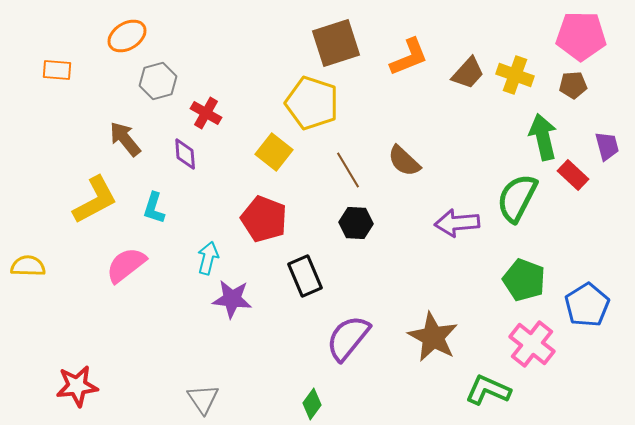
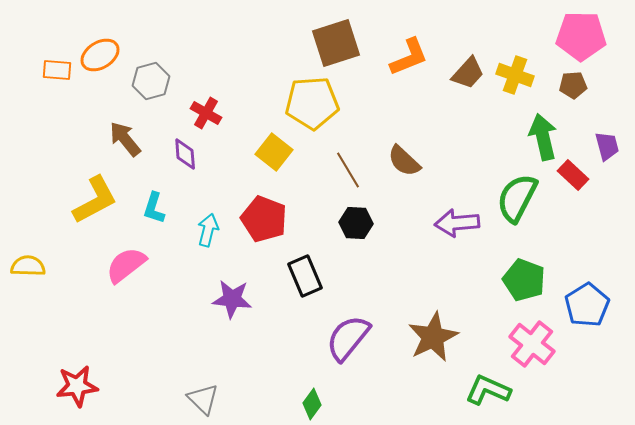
orange ellipse: moved 27 px left, 19 px down
gray hexagon: moved 7 px left
yellow pentagon: rotated 22 degrees counterclockwise
cyan arrow: moved 28 px up
brown star: rotated 18 degrees clockwise
gray triangle: rotated 12 degrees counterclockwise
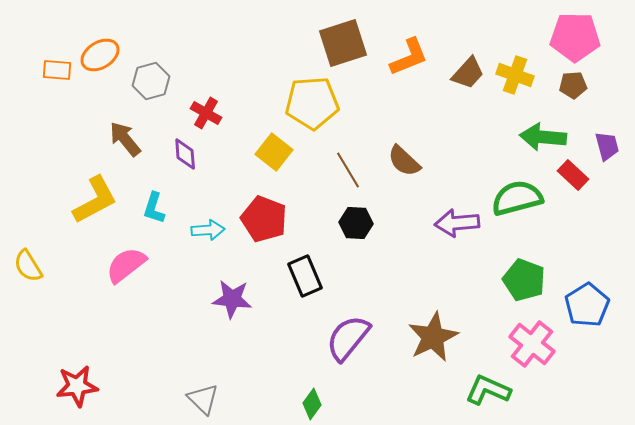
pink pentagon: moved 6 px left, 1 px down
brown square: moved 7 px right
green arrow: rotated 72 degrees counterclockwise
green semicircle: rotated 48 degrees clockwise
cyan arrow: rotated 72 degrees clockwise
yellow semicircle: rotated 124 degrees counterclockwise
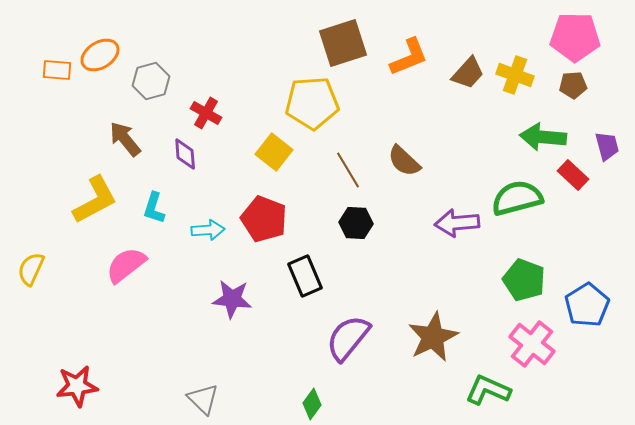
yellow semicircle: moved 3 px right, 3 px down; rotated 56 degrees clockwise
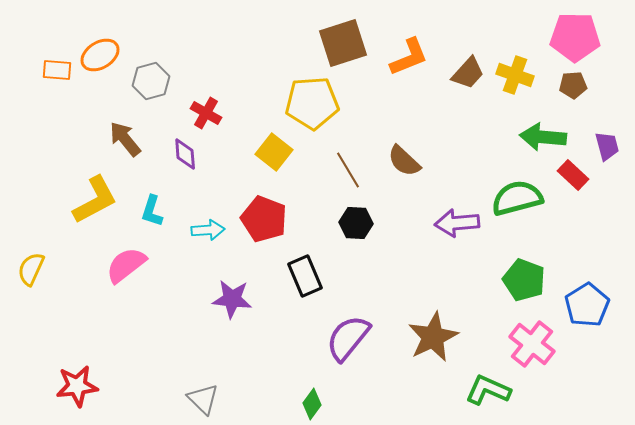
cyan L-shape: moved 2 px left, 3 px down
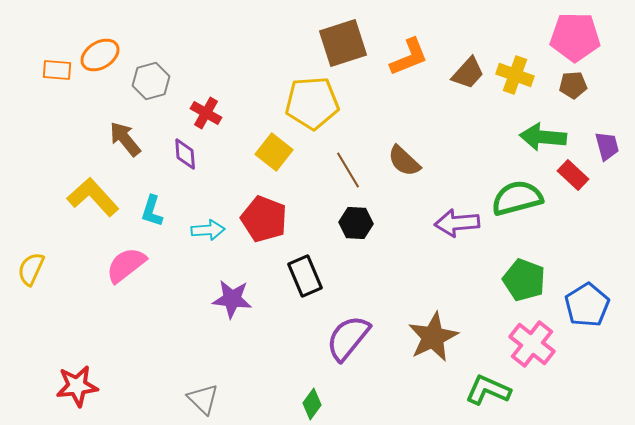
yellow L-shape: moved 2 px left, 3 px up; rotated 104 degrees counterclockwise
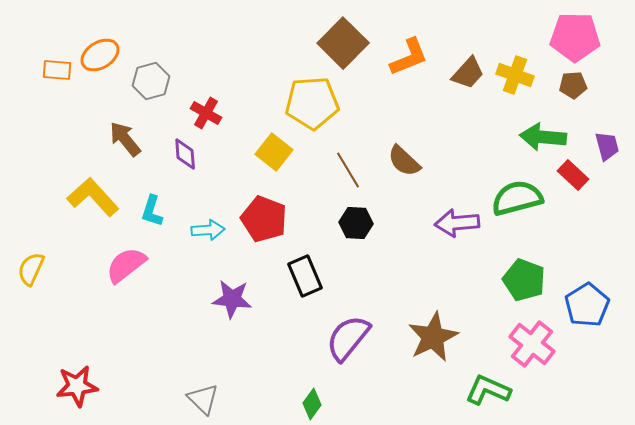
brown square: rotated 27 degrees counterclockwise
